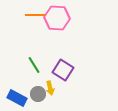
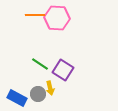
green line: moved 6 px right, 1 px up; rotated 24 degrees counterclockwise
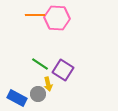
yellow arrow: moved 2 px left, 4 px up
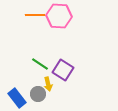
pink hexagon: moved 2 px right, 2 px up
blue rectangle: rotated 24 degrees clockwise
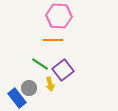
orange line: moved 18 px right, 25 px down
purple square: rotated 20 degrees clockwise
yellow arrow: moved 2 px right
gray circle: moved 9 px left, 6 px up
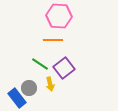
purple square: moved 1 px right, 2 px up
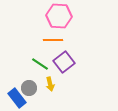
purple square: moved 6 px up
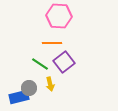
orange line: moved 1 px left, 3 px down
blue rectangle: moved 2 px right, 1 px up; rotated 66 degrees counterclockwise
